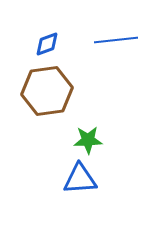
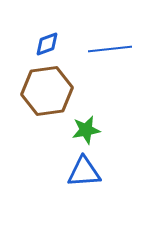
blue line: moved 6 px left, 9 px down
green star: moved 2 px left, 10 px up; rotated 8 degrees counterclockwise
blue triangle: moved 4 px right, 7 px up
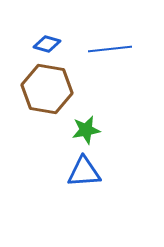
blue diamond: rotated 36 degrees clockwise
brown hexagon: moved 2 px up; rotated 18 degrees clockwise
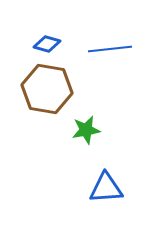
blue triangle: moved 22 px right, 16 px down
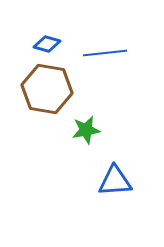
blue line: moved 5 px left, 4 px down
blue triangle: moved 9 px right, 7 px up
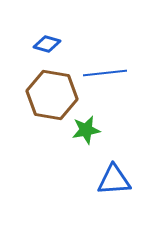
blue line: moved 20 px down
brown hexagon: moved 5 px right, 6 px down
blue triangle: moved 1 px left, 1 px up
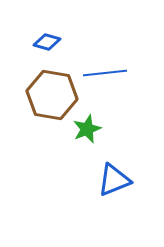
blue diamond: moved 2 px up
green star: moved 1 px right, 1 px up; rotated 12 degrees counterclockwise
blue triangle: rotated 18 degrees counterclockwise
